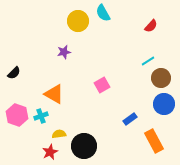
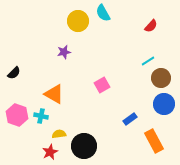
cyan cross: rotated 32 degrees clockwise
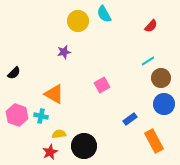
cyan semicircle: moved 1 px right, 1 px down
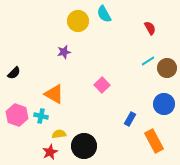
red semicircle: moved 1 px left, 2 px down; rotated 72 degrees counterclockwise
brown circle: moved 6 px right, 10 px up
pink square: rotated 14 degrees counterclockwise
blue rectangle: rotated 24 degrees counterclockwise
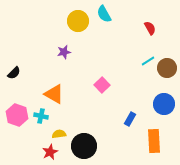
orange rectangle: rotated 25 degrees clockwise
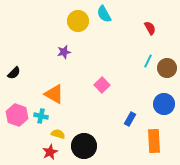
cyan line: rotated 32 degrees counterclockwise
yellow semicircle: moved 1 px left; rotated 24 degrees clockwise
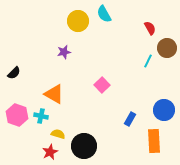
brown circle: moved 20 px up
blue circle: moved 6 px down
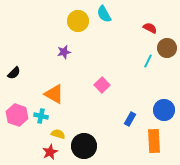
red semicircle: rotated 32 degrees counterclockwise
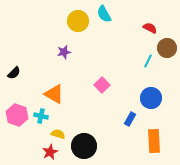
blue circle: moved 13 px left, 12 px up
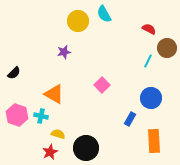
red semicircle: moved 1 px left, 1 px down
black circle: moved 2 px right, 2 px down
